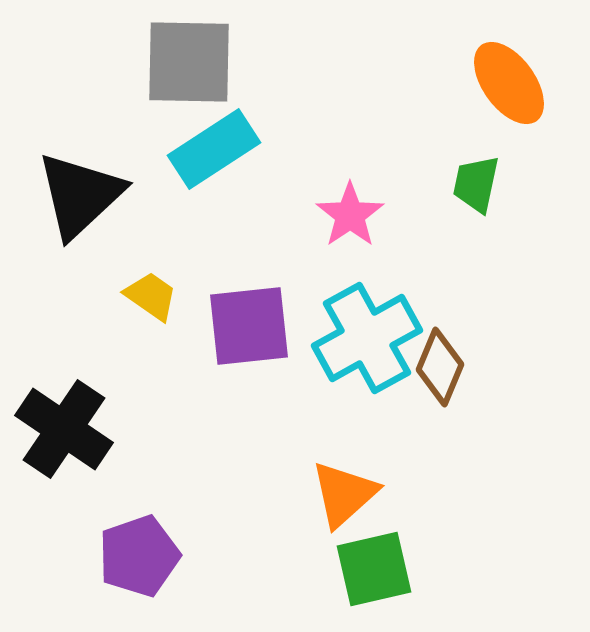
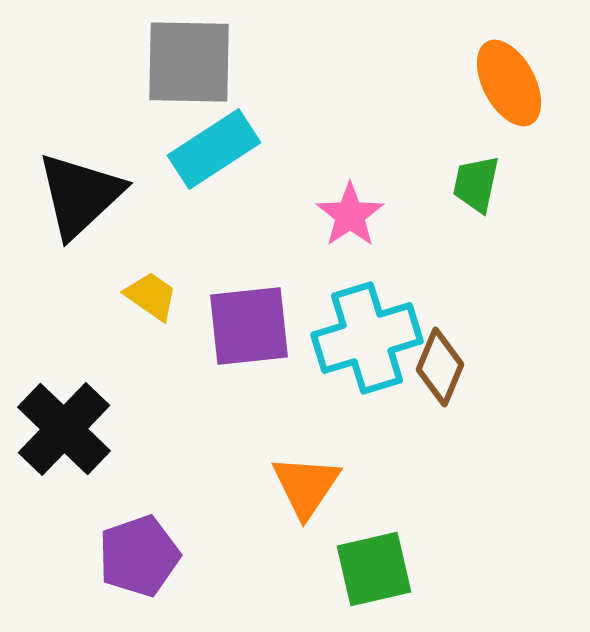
orange ellipse: rotated 8 degrees clockwise
cyan cross: rotated 12 degrees clockwise
black cross: rotated 10 degrees clockwise
orange triangle: moved 38 px left, 8 px up; rotated 14 degrees counterclockwise
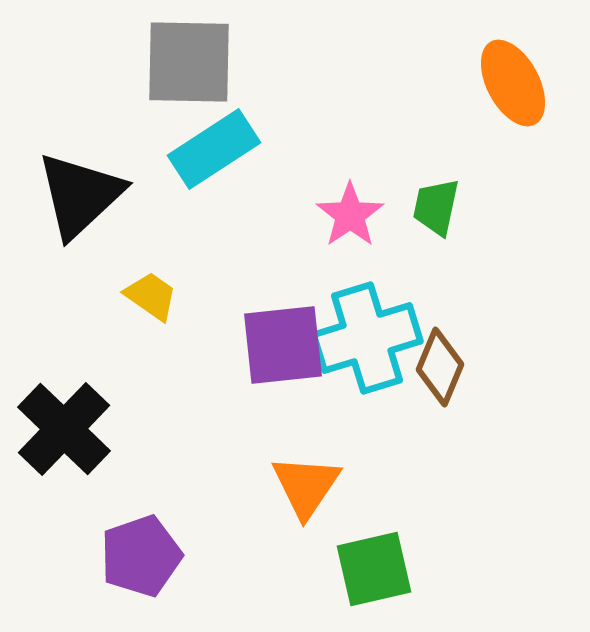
orange ellipse: moved 4 px right
green trapezoid: moved 40 px left, 23 px down
purple square: moved 34 px right, 19 px down
purple pentagon: moved 2 px right
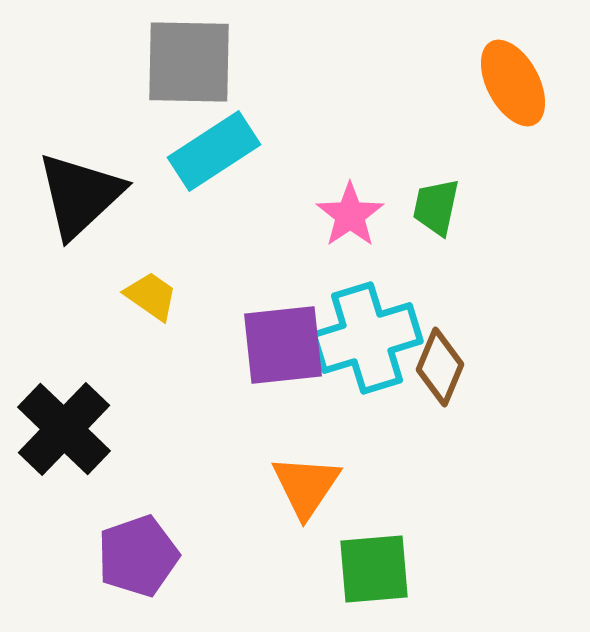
cyan rectangle: moved 2 px down
purple pentagon: moved 3 px left
green square: rotated 8 degrees clockwise
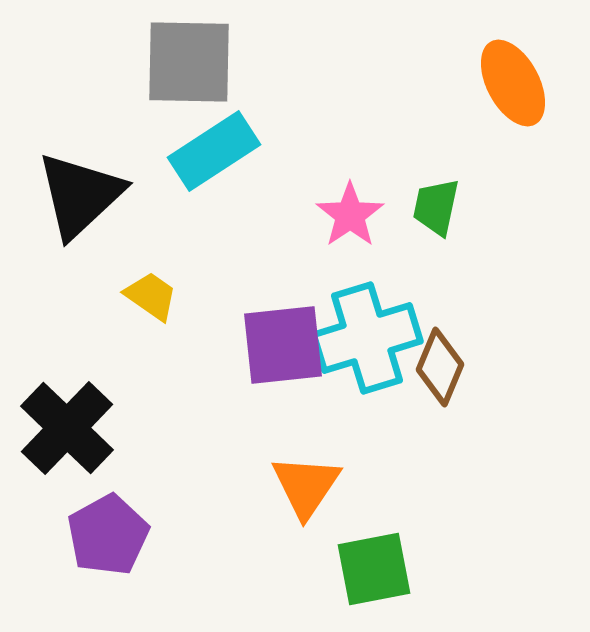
black cross: moved 3 px right, 1 px up
purple pentagon: moved 30 px left, 21 px up; rotated 10 degrees counterclockwise
green square: rotated 6 degrees counterclockwise
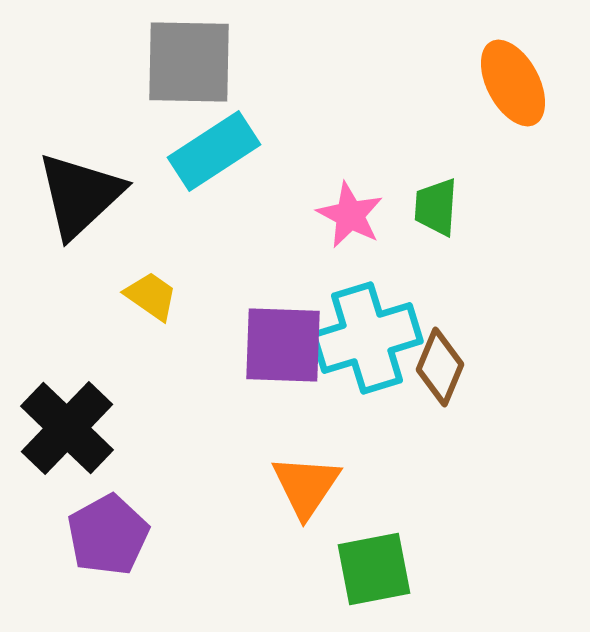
green trapezoid: rotated 8 degrees counterclockwise
pink star: rotated 10 degrees counterclockwise
purple square: rotated 8 degrees clockwise
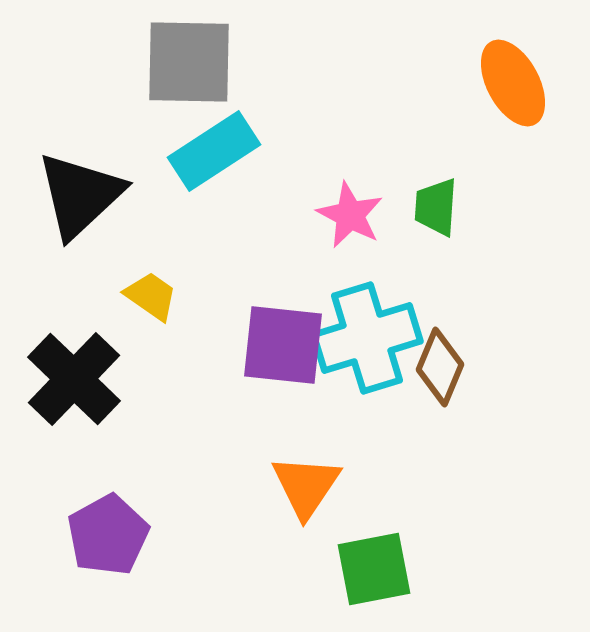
purple square: rotated 4 degrees clockwise
black cross: moved 7 px right, 49 px up
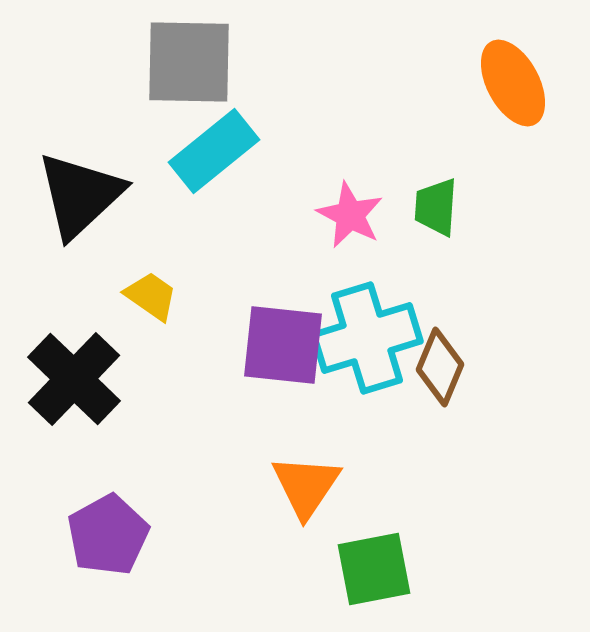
cyan rectangle: rotated 6 degrees counterclockwise
